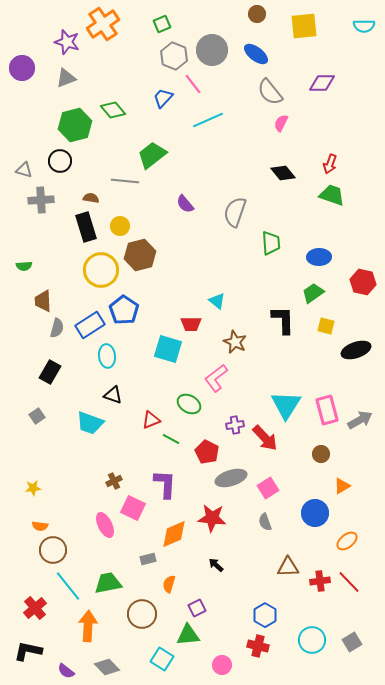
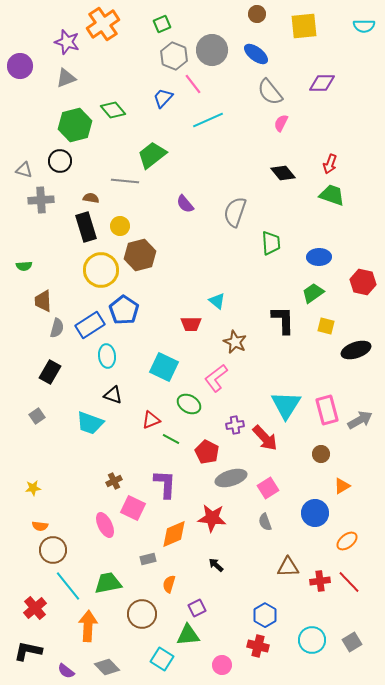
purple circle at (22, 68): moved 2 px left, 2 px up
cyan square at (168, 349): moved 4 px left, 18 px down; rotated 8 degrees clockwise
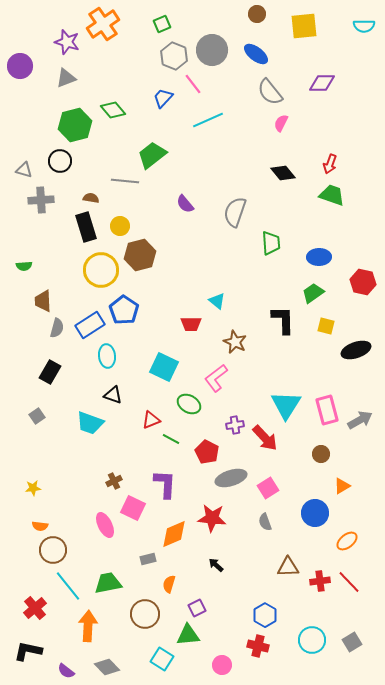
brown circle at (142, 614): moved 3 px right
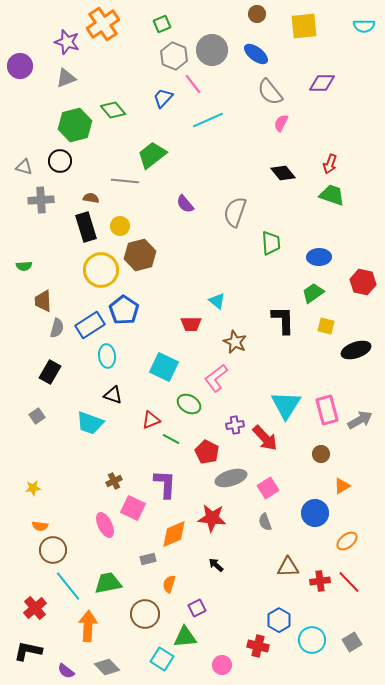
gray triangle at (24, 170): moved 3 px up
blue hexagon at (265, 615): moved 14 px right, 5 px down
green triangle at (188, 635): moved 3 px left, 2 px down
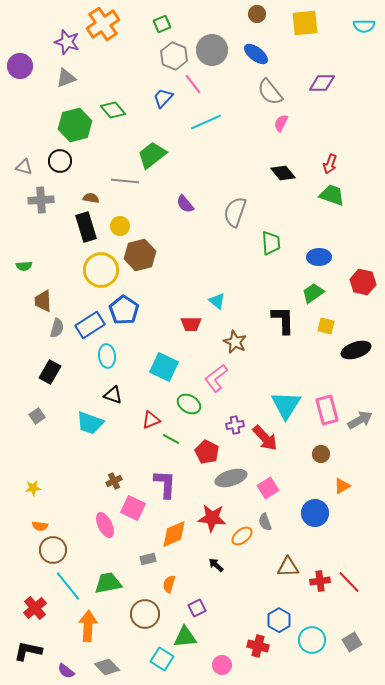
yellow square at (304, 26): moved 1 px right, 3 px up
cyan line at (208, 120): moved 2 px left, 2 px down
orange ellipse at (347, 541): moved 105 px left, 5 px up
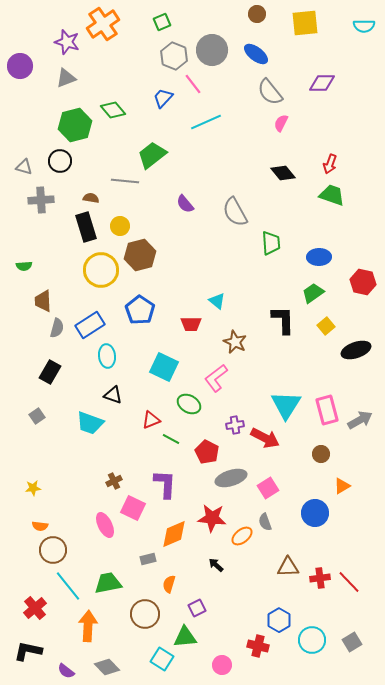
green square at (162, 24): moved 2 px up
gray semicircle at (235, 212): rotated 48 degrees counterclockwise
blue pentagon at (124, 310): moved 16 px right
yellow square at (326, 326): rotated 36 degrees clockwise
red arrow at (265, 438): rotated 20 degrees counterclockwise
red cross at (320, 581): moved 3 px up
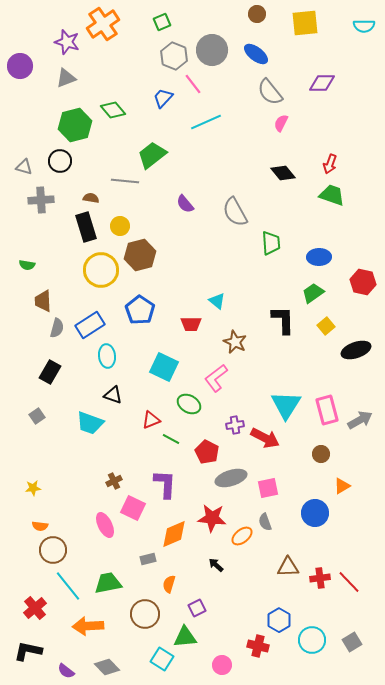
green semicircle at (24, 266): moved 3 px right, 1 px up; rotated 14 degrees clockwise
pink square at (268, 488): rotated 20 degrees clockwise
orange arrow at (88, 626): rotated 96 degrees counterclockwise
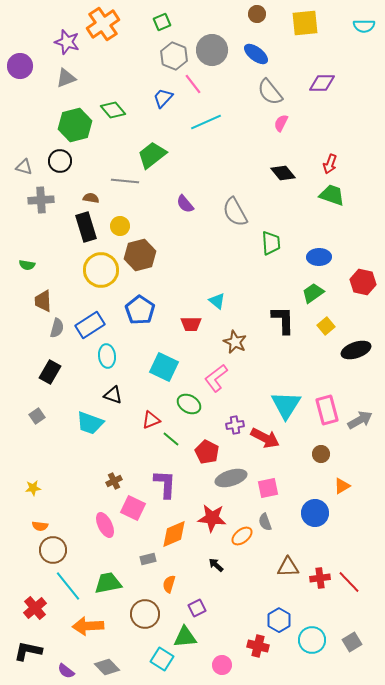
green line at (171, 439): rotated 12 degrees clockwise
